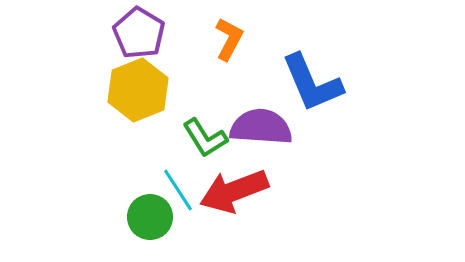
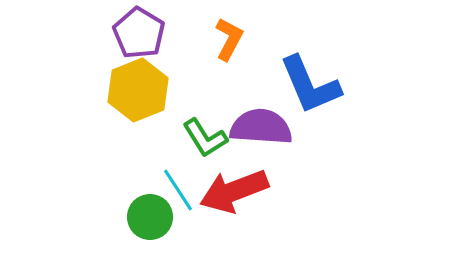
blue L-shape: moved 2 px left, 2 px down
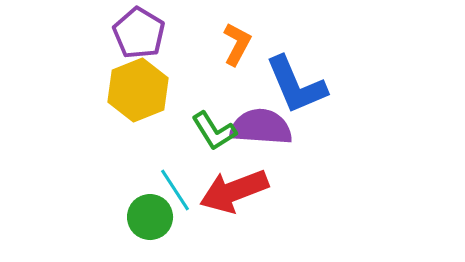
orange L-shape: moved 8 px right, 5 px down
blue L-shape: moved 14 px left
green L-shape: moved 9 px right, 7 px up
cyan line: moved 3 px left
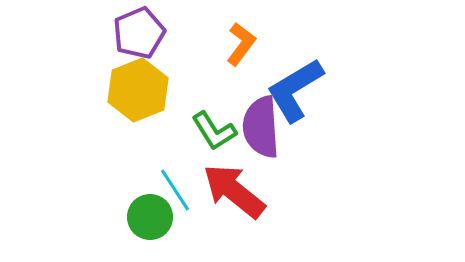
purple pentagon: rotated 18 degrees clockwise
orange L-shape: moved 4 px right; rotated 9 degrees clockwise
blue L-shape: moved 1 px left, 5 px down; rotated 82 degrees clockwise
purple semicircle: rotated 98 degrees counterclockwise
red arrow: rotated 60 degrees clockwise
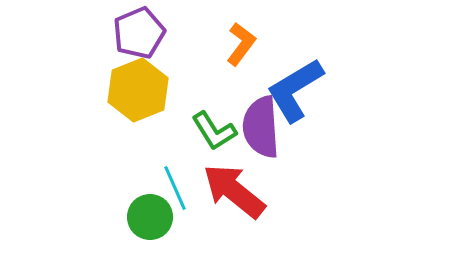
cyan line: moved 2 px up; rotated 9 degrees clockwise
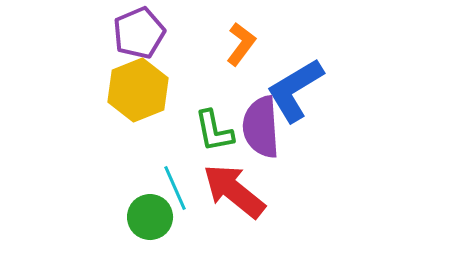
green L-shape: rotated 21 degrees clockwise
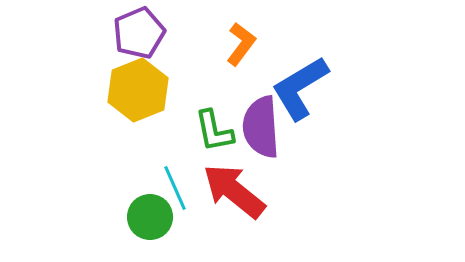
blue L-shape: moved 5 px right, 2 px up
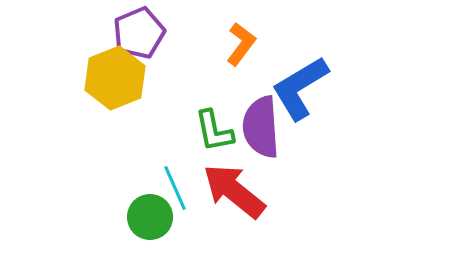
yellow hexagon: moved 23 px left, 12 px up
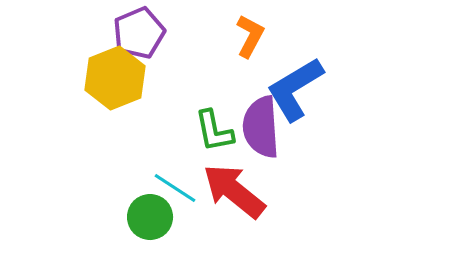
orange L-shape: moved 9 px right, 8 px up; rotated 9 degrees counterclockwise
blue L-shape: moved 5 px left, 1 px down
cyan line: rotated 33 degrees counterclockwise
